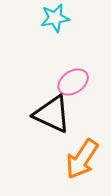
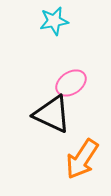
cyan star: moved 1 px left, 3 px down
pink ellipse: moved 2 px left, 1 px down
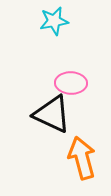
pink ellipse: rotated 36 degrees clockwise
orange arrow: moved 1 px up; rotated 132 degrees clockwise
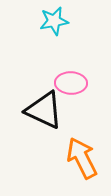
black triangle: moved 8 px left, 4 px up
orange arrow: rotated 12 degrees counterclockwise
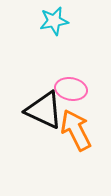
pink ellipse: moved 6 px down; rotated 8 degrees clockwise
orange arrow: moved 6 px left, 28 px up
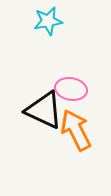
cyan star: moved 6 px left
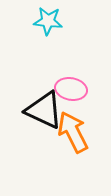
cyan star: rotated 16 degrees clockwise
orange arrow: moved 3 px left, 2 px down
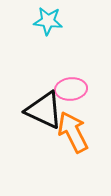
pink ellipse: rotated 16 degrees counterclockwise
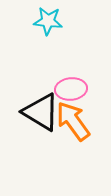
black triangle: moved 3 px left, 2 px down; rotated 6 degrees clockwise
orange arrow: moved 11 px up; rotated 9 degrees counterclockwise
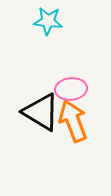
orange arrow: rotated 15 degrees clockwise
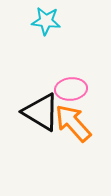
cyan star: moved 2 px left
orange arrow: moved 2 px down; rotated 21 degrees counterclockwise
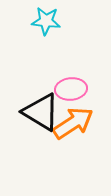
orange arrow: rotated 99 degrees clockwise
